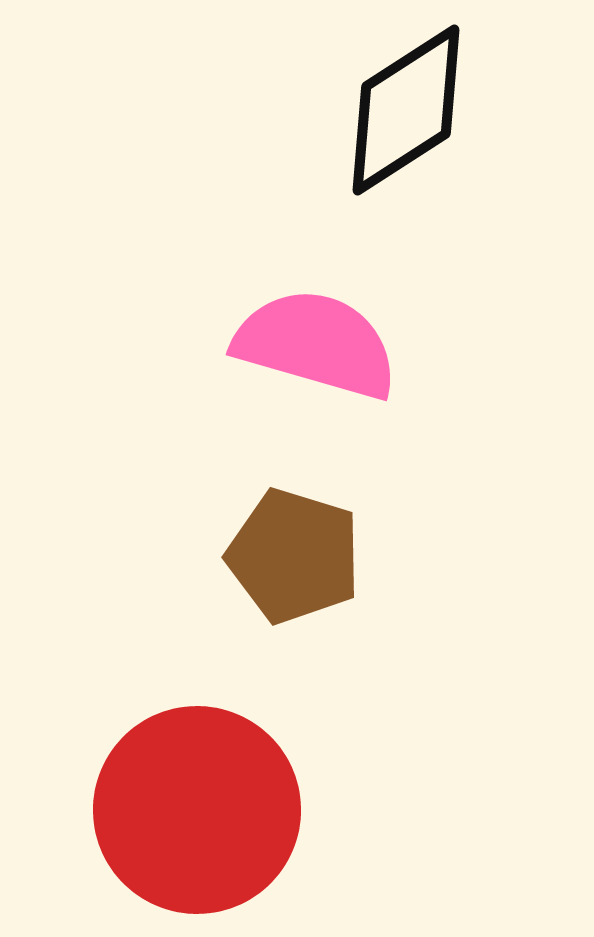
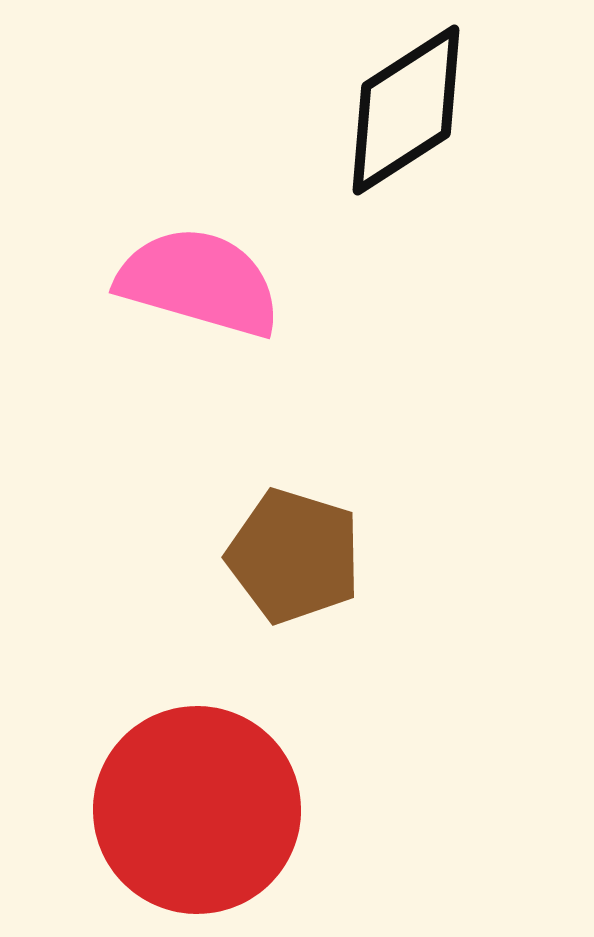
pink semicircle: moved 117 px left, 62 px up
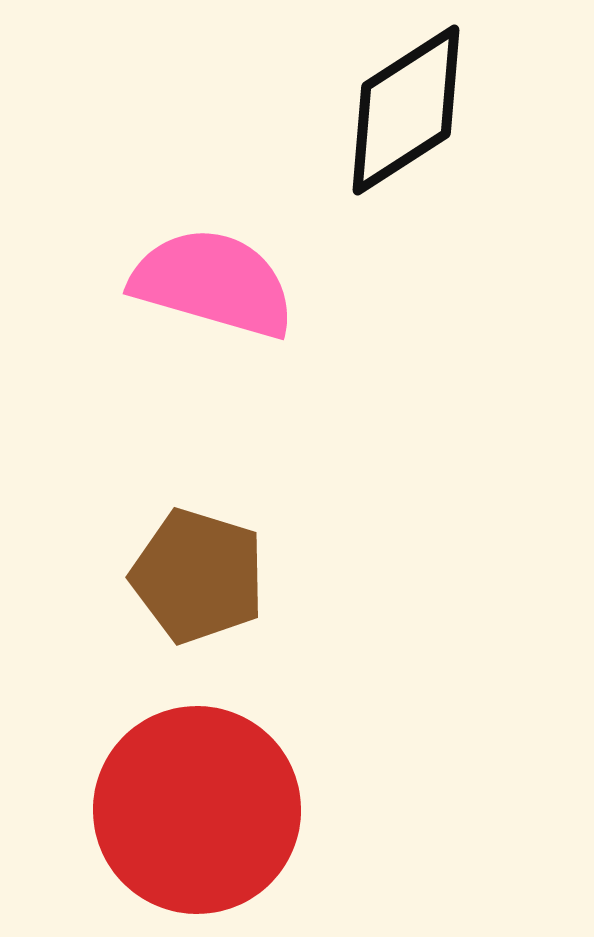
pink semicircle: moved 14 px right, 1 px down
brown pentagon: moved 96 px left, 20 px down
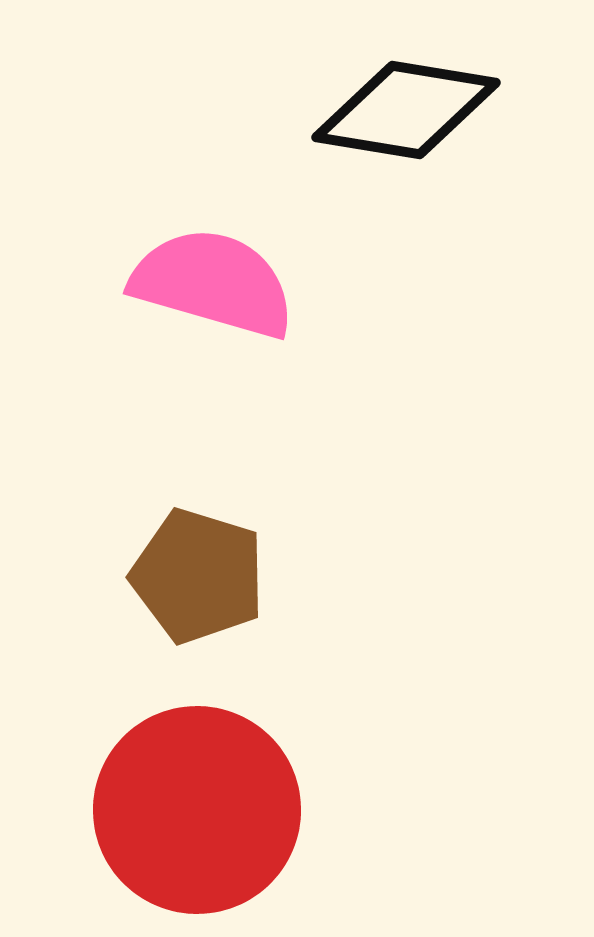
black diamond: rotated 42 degrees clockwise
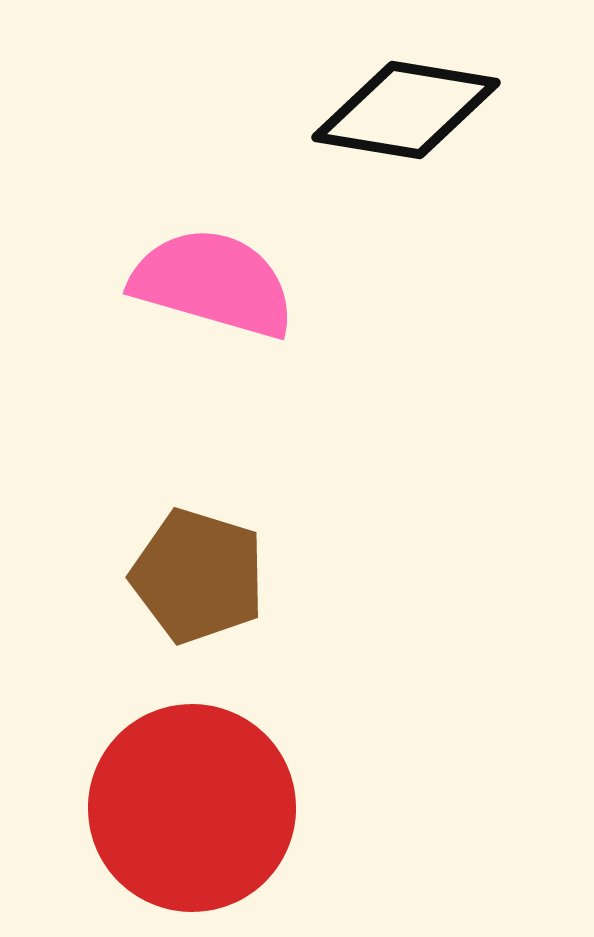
red circle: moved 5 px left, 2 px up
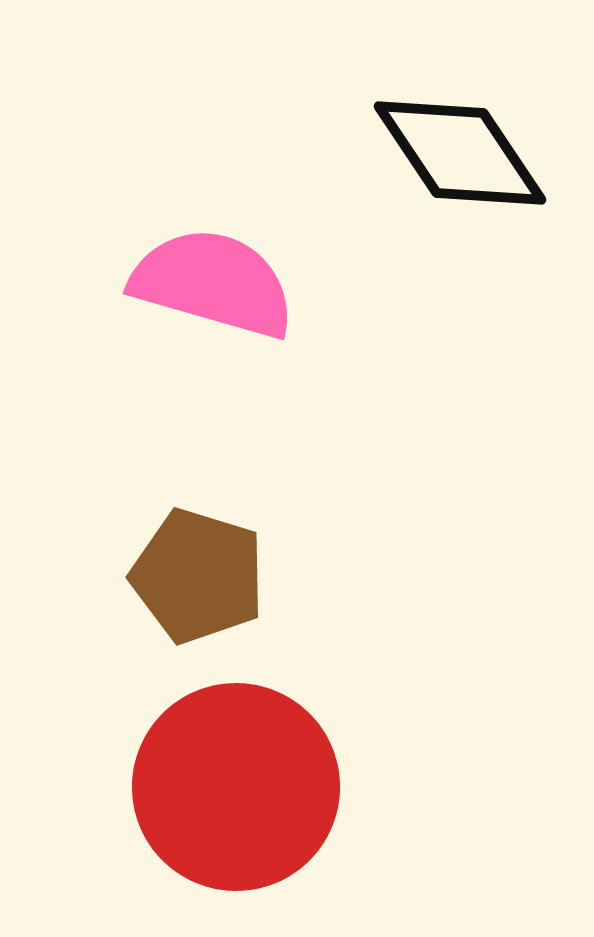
black diamond: moved 54 px right, 43 px down; rotated 47 degrees clockwise
red circle: moved 44 px right, 21 px up
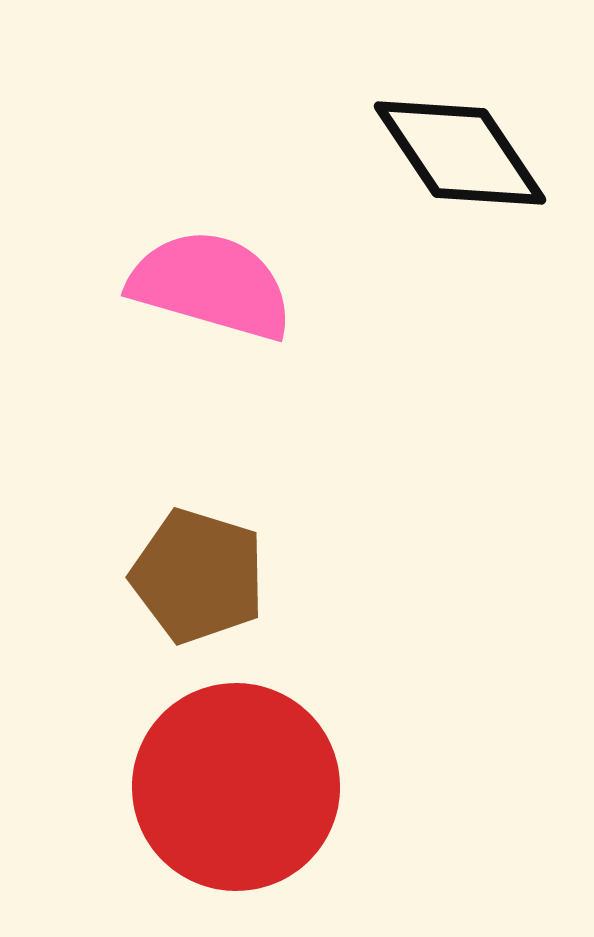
pink semicircle: moved 2 px left, 2 px down
